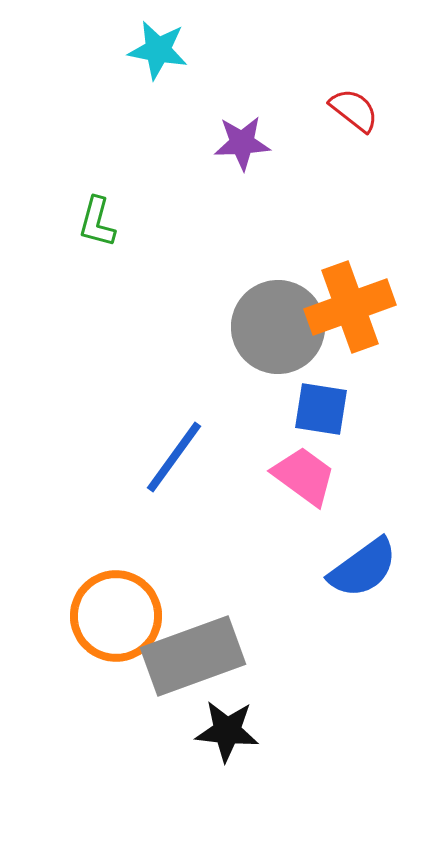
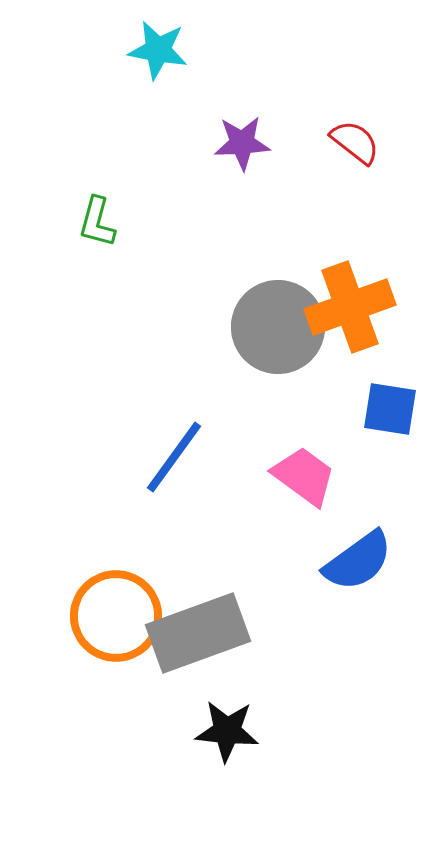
red semicircle: moved 1 px right, 32 px down
blue square: moved 69 px right
blue semicircle: moved 5 px left, 7 px up
gray rectangle: moved 5 px right, 23 px up
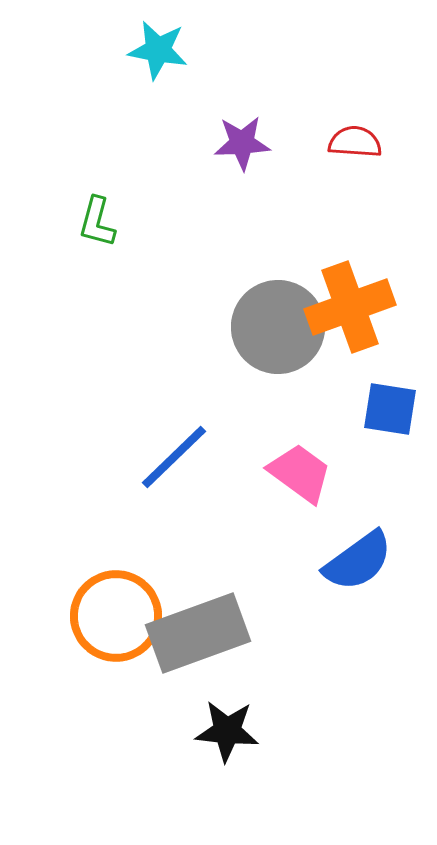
red semicircle: rotated 34 degrees counterclockwise
blue line: rotated 10 degrees clockwise
pink trapezoid: moved 4 px left, 3 px up
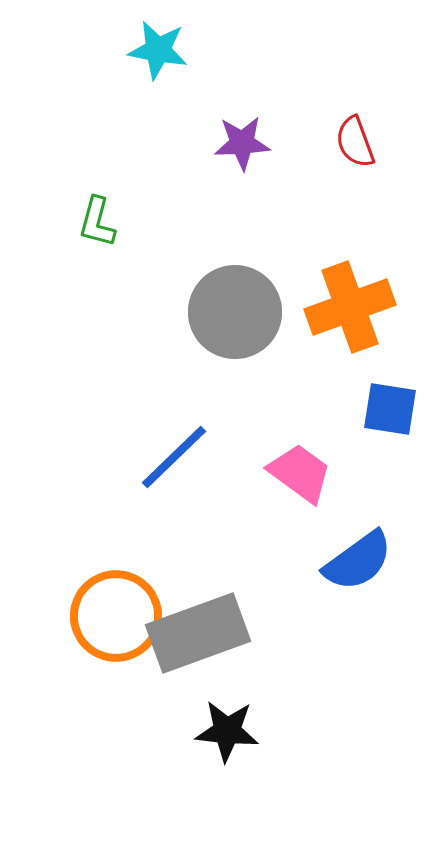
red semicircle: rotated 114 degrees counterclockwise
gray circle: moved 43 px left, 15 px up
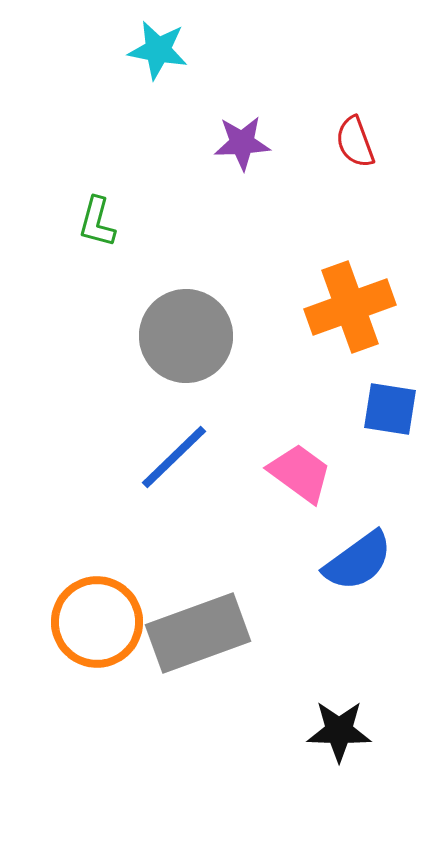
gray circle: moved 49 px left, 24 px down
orange circle: moved 19 px left, 6 px down
black star: moved 112 px right; rotated 4 degrees counterclockwise
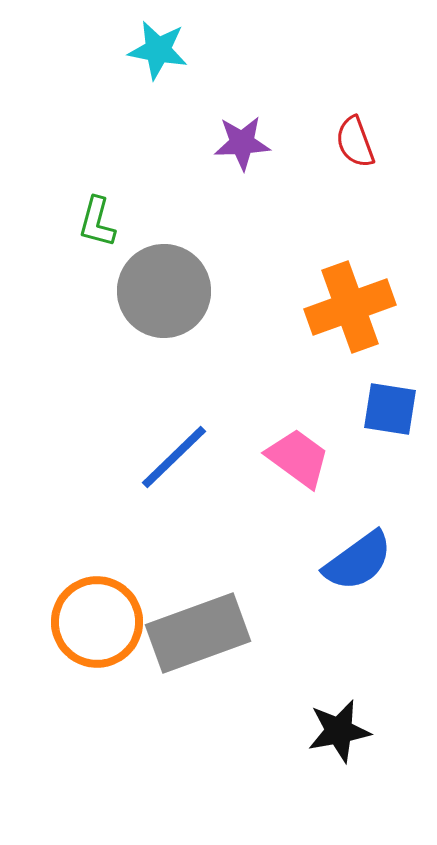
gray circle: moved 22 px left, 45 px up
pink trapezoid: moved 2 px left, 15 px up
black star: rotated 12 degrees counterclockwise
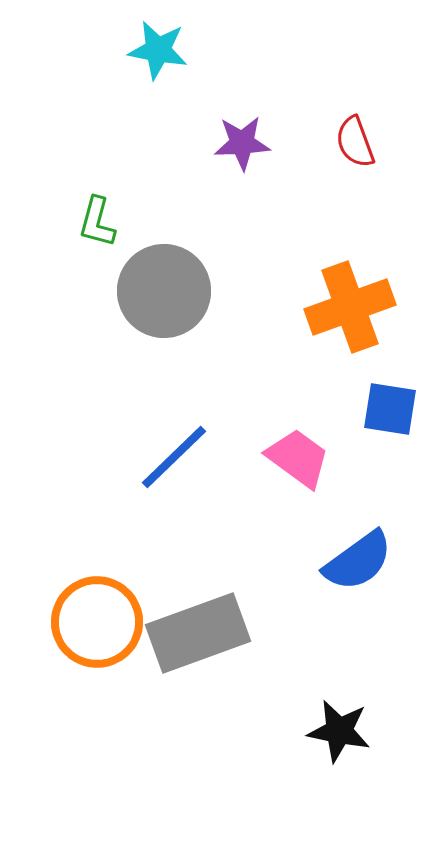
black star: rotated 22 degrees clockwise
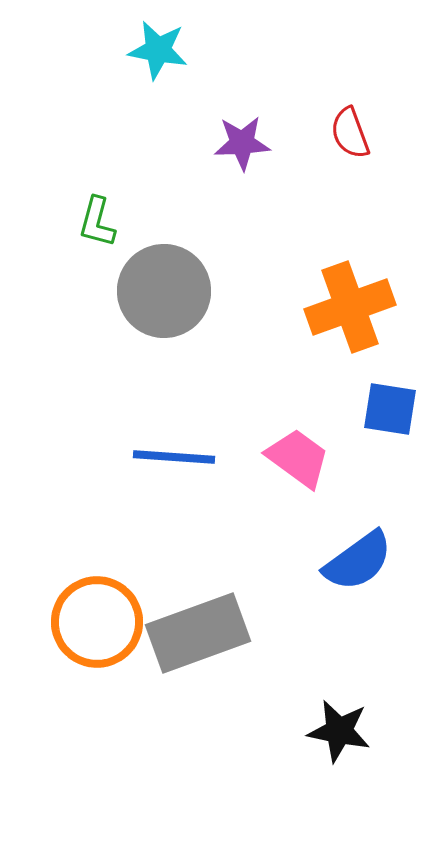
red semicircle: moved 5 px left, 9 px up
blue line: rotated 48 degrees clockwise
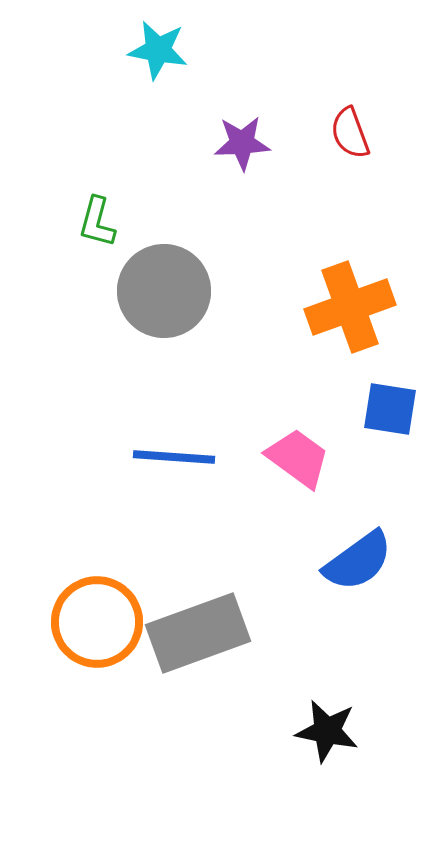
black star: moved 12 px left
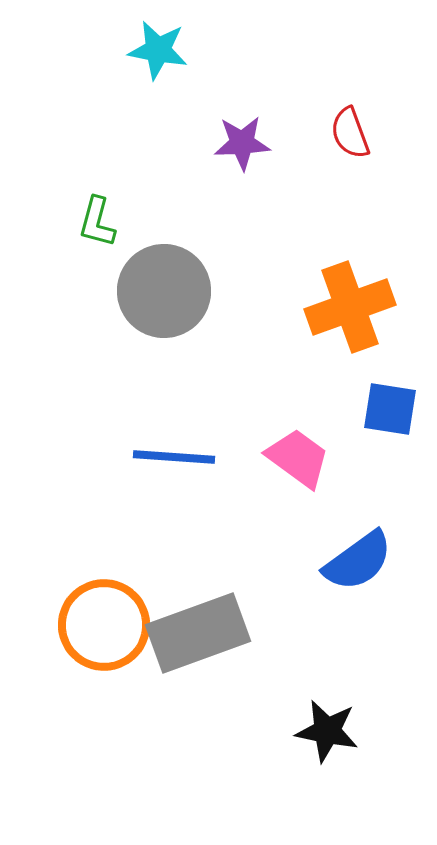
orange circle: moved 7 px right, 3 px down
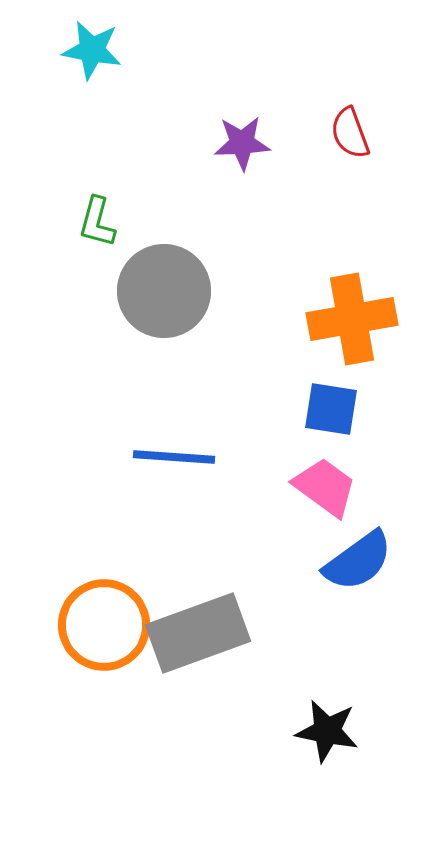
cyan star: moved 66 px left
orange cross: moved 2 px right, 12 px down; rotated 10 degrees clockwise
blue square: moved 59 px left
pink trapezoid: moved 27 px right, 29 px down
